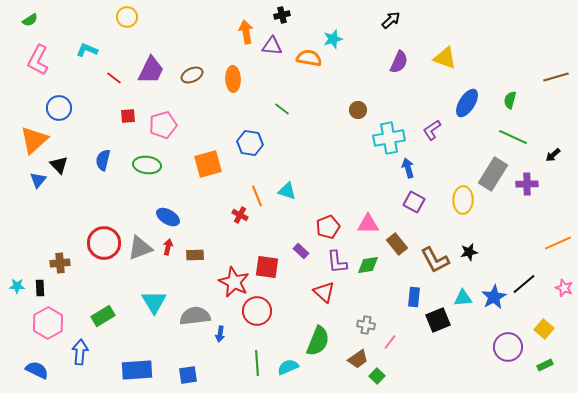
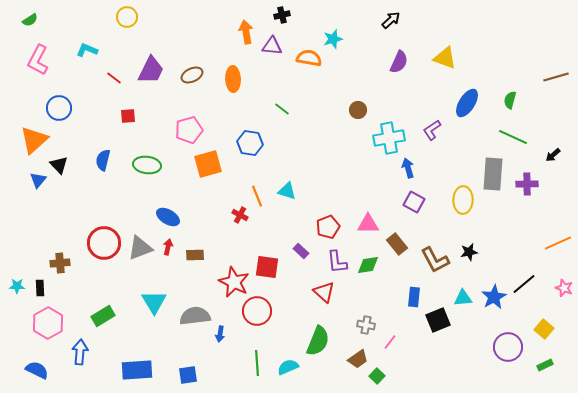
pink pentagon at (163, 125): moved 26 px right, 5 px down
gray rectangle at (493, 174): rotated 28 degrees counterclockwise
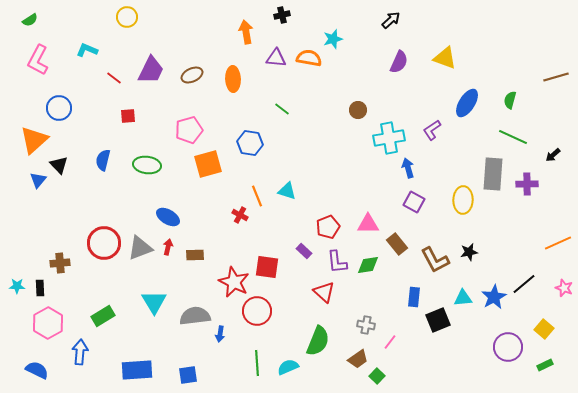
purple triangle at (272, 46): moved 4 px right, 12 px down
purple rectangle at (301, 251): moved 3 px right
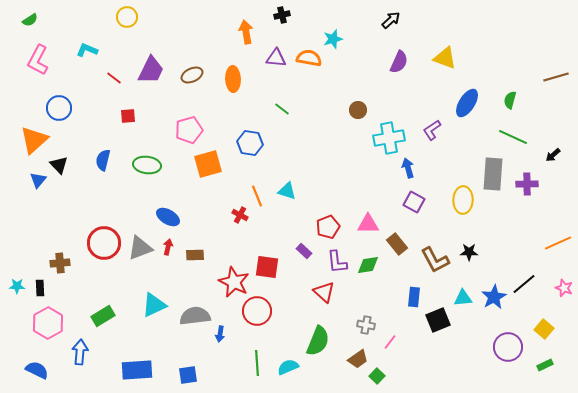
black star at (469, 252): rotated 12 degrees clockwise
cyan triangle at (154, 302): moved 3 px down; rotated 36 degrees clockwise
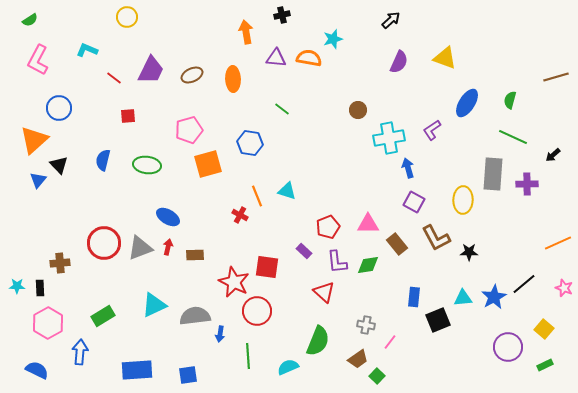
brown L-shape at (435, 260): moved 1 px right, 22 px up
green line at (257, 363): moved 9 px left, 7 px up
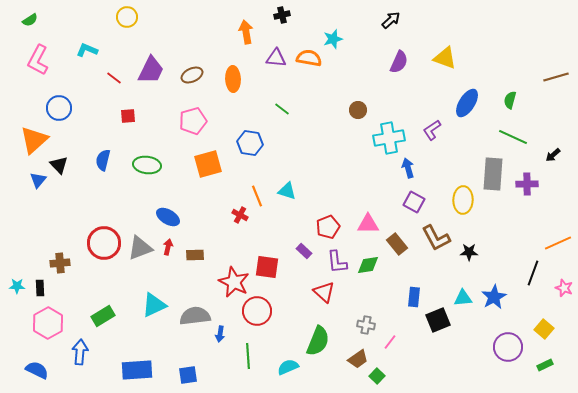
pink pentagon at (189, 130): moved 4 px right, 9 px up
black line at (524, 284): moved 9 px right, 11 px up; rotated 30 degrees counterclockwise
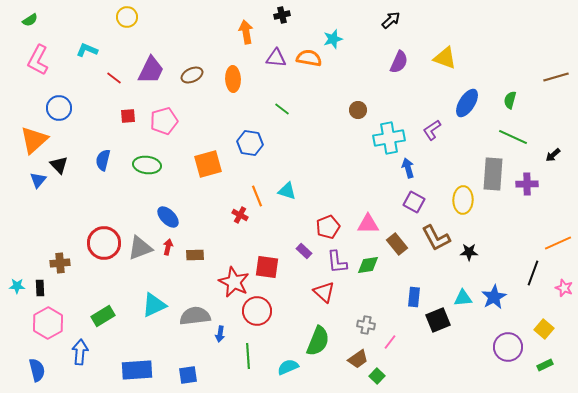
pink pentagon at (193, 121): moved 29 px left
blue ellipse at (168, 217): rotated 15 degrees clockwise
blue semicircle at (37, 370): rotated 50 degrees clockwise
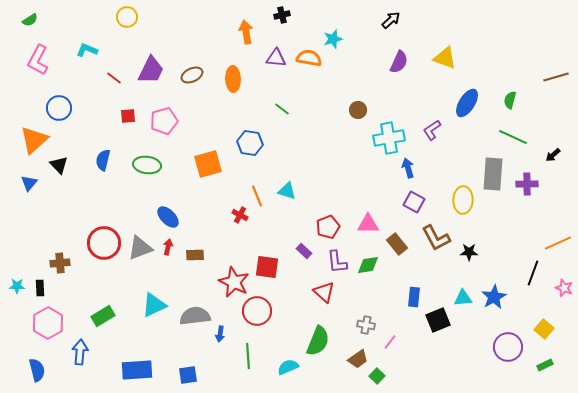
blue triangle at (38, 180): moved 9 px left, 3 px down
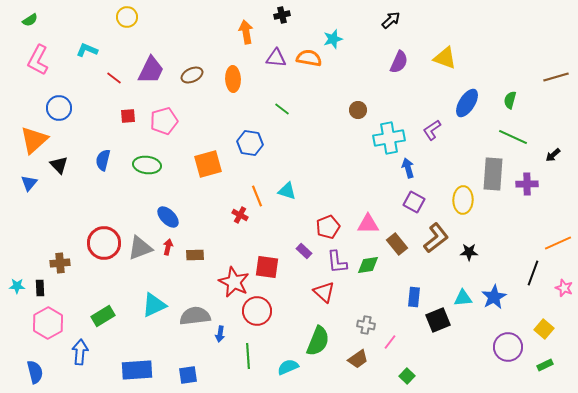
brown L-shape at (436, 238): rotated 100 degrees counterclockwise
blue semicircle at (37, 370): moved 2 px left, 2 px down
green square at (377, 376): moved 30 px right
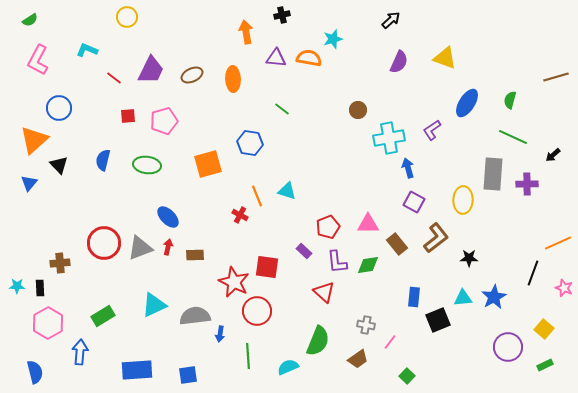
black star at (469, 252): moved 6 px down
